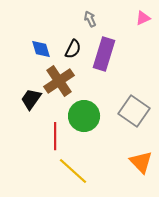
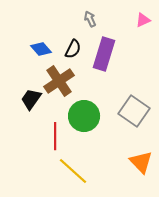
pink triangle: moved 2 px down
blue diamond: rotated 25 degrees counterclockwise
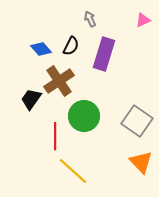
black semicircle: moved 2 px left, 3 px up
gray square: moved 3 px right, 10 px down
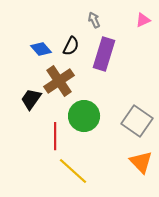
gray arrow: moved 4 px right, 1 px down
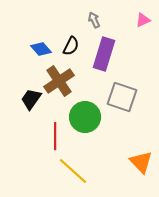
green circle: moved 1 px right, 1 px down
gray square: moved 15 px left, 24 px up; rotated 16 degrees counterclockwise
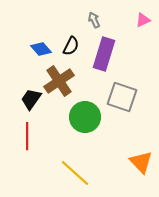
red line: moved 28 px left
yellow line: moved 2 px right, 2 px down
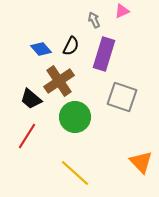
pink triangle: moved 21 px left, 9 px up
black trapezoid: rotated 85 degrees counterclockwise
green circle: moved 10 px left
red line: rotated 32 degrees clockwise
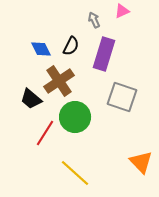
blue diamond: rotated 15 degrees clockwise
red line: moved 18 px right, 3 px up
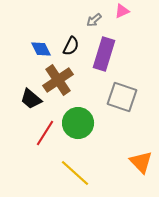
gray arrow: rotated 105 degrees counterclockwise
brown cross: moved 1 px left, 1 px up
green circle: moved 3 px right, 6 px down
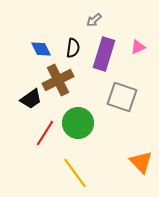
pink triangle: moved 16 px right, 36 px down
black semicircle: moved 2 px right, 2 px down; rotated 18 degrees counterclockwise
brown cross: rotated 8 degrees clockwise
black trapezoid: rotated 75 degrees counterclockwise
yellow line: rotated 12 degrees clockwise
